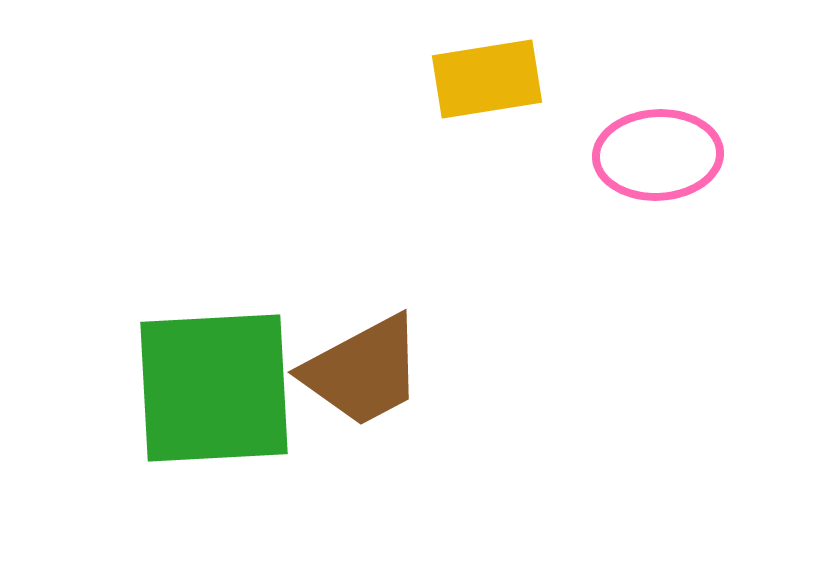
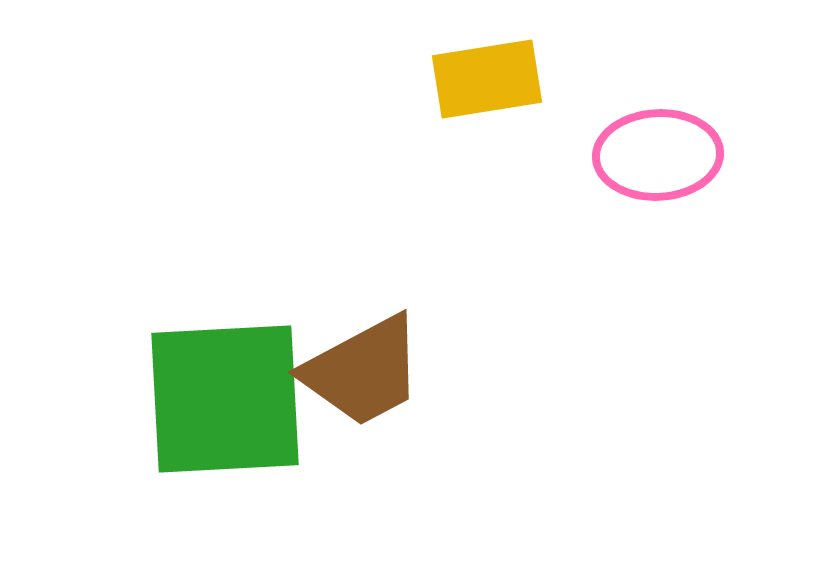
green square: moved 11 px right, 11 px down
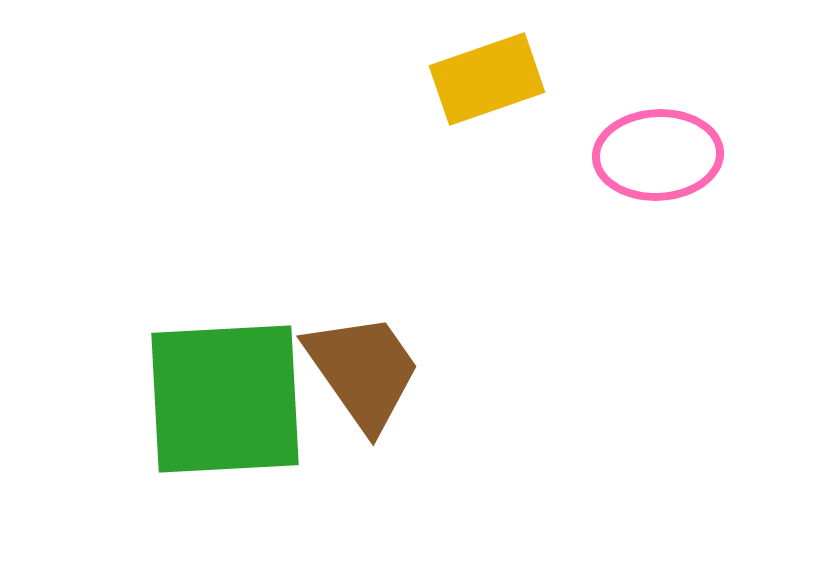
yellow rectangle: rotated 10 degrees counterclockwise
brown trapezoid: rotated 97 degrees counterclockwise
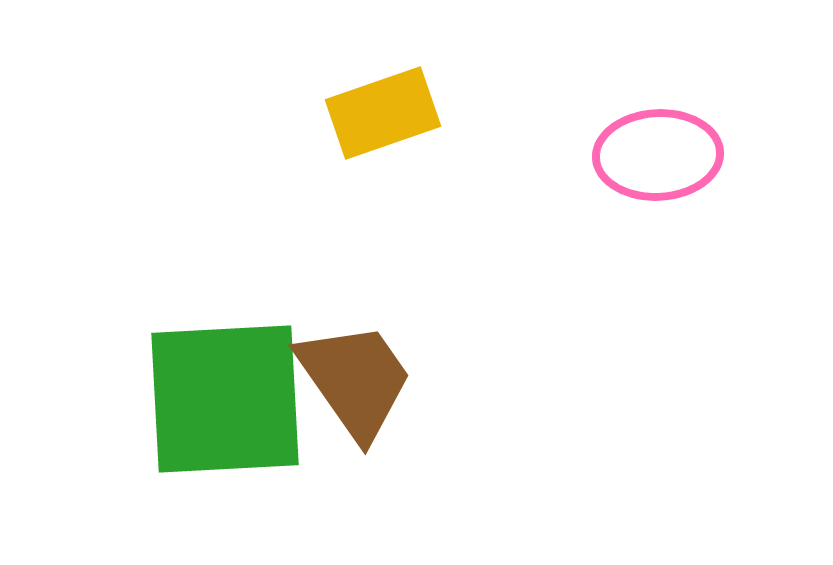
yellow rectangle: moved 104 px left, 34 px down
brown trapezoid: moved 8 px left, 9 px down
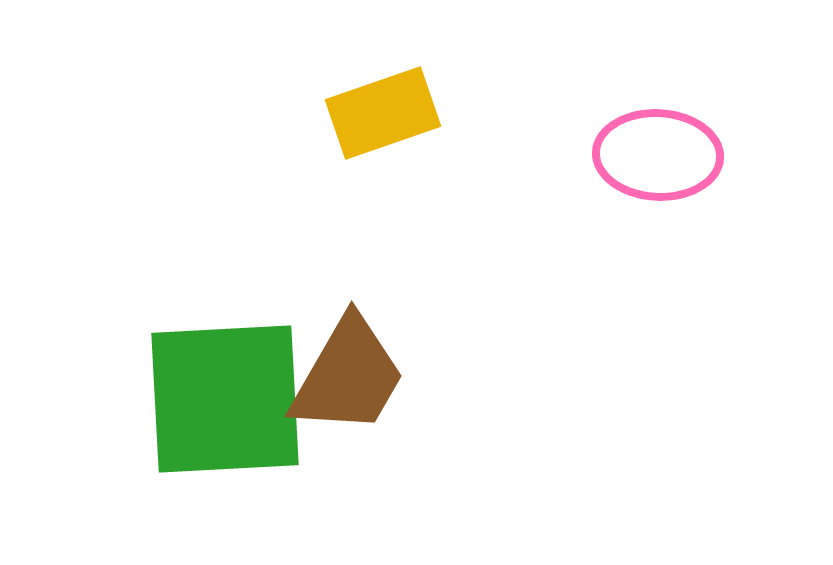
pink ellipse: rotated 6 degrees clockwise
brown trapezoid: moved 7 px left, 4 px up; rotated 65 degrees clockwise
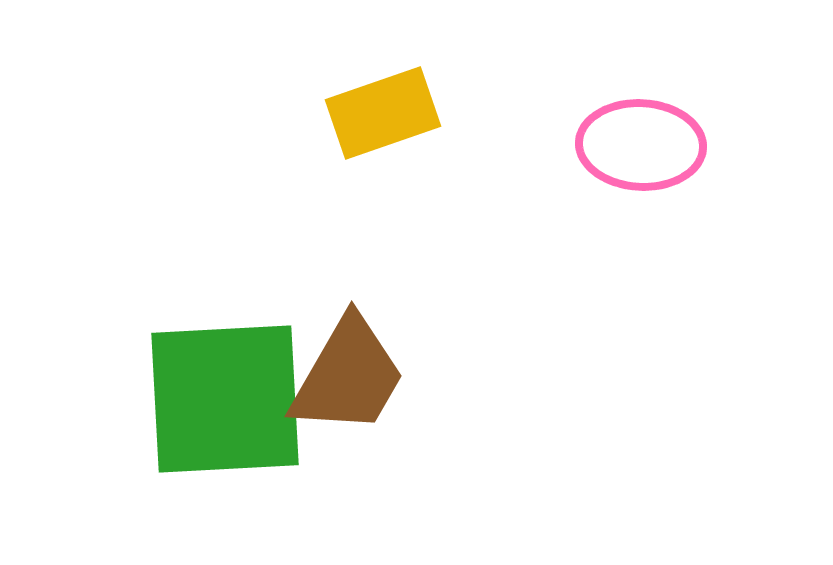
pink ellipse: moved 17 px left, 10 px up
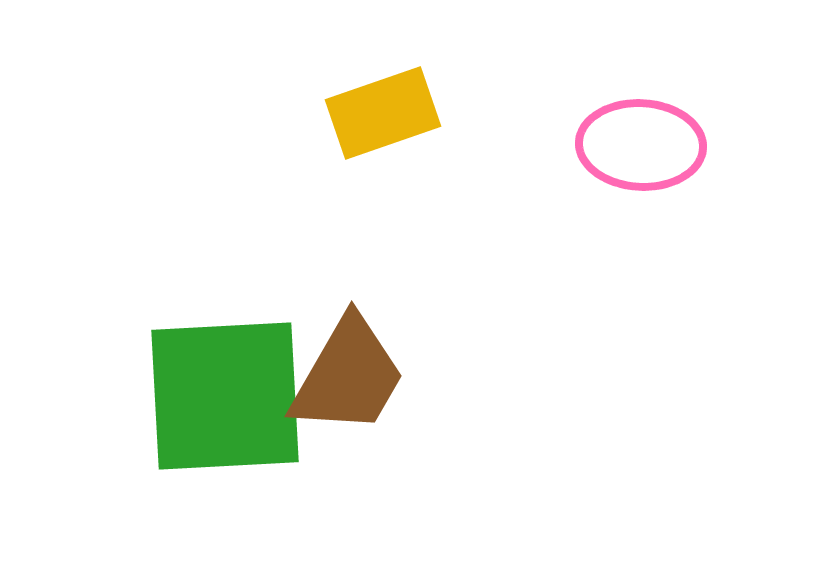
green square: moved 3 px up
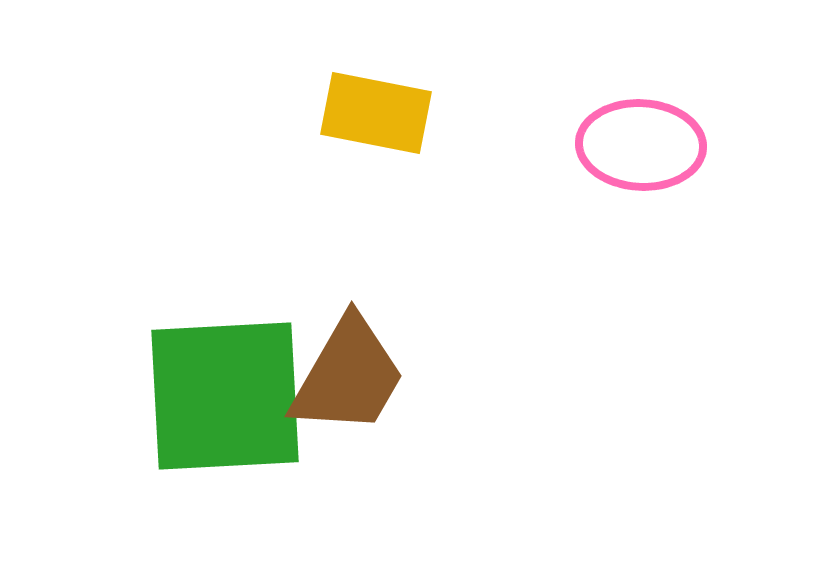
yellow rectangle: moved 7 px left; rotated 30 degrees clockwise
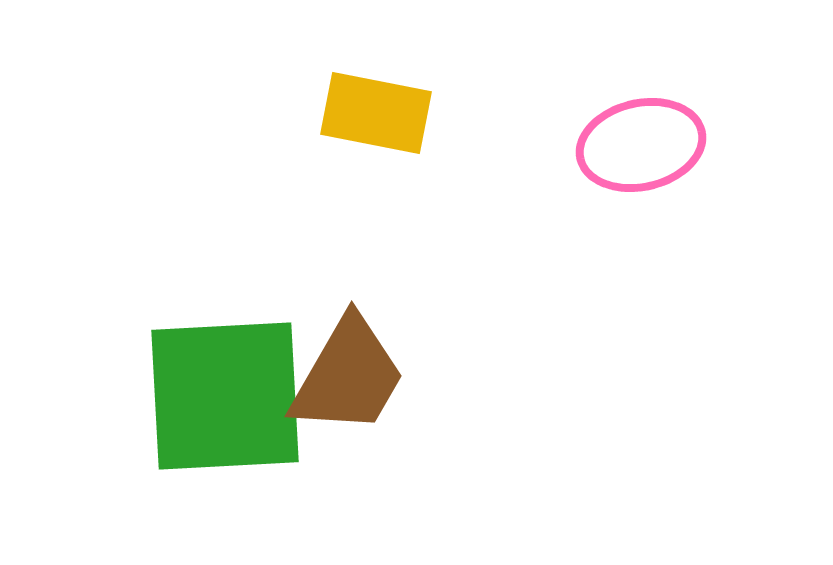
pink ellipse: rotated 16 degrees counterclockwise
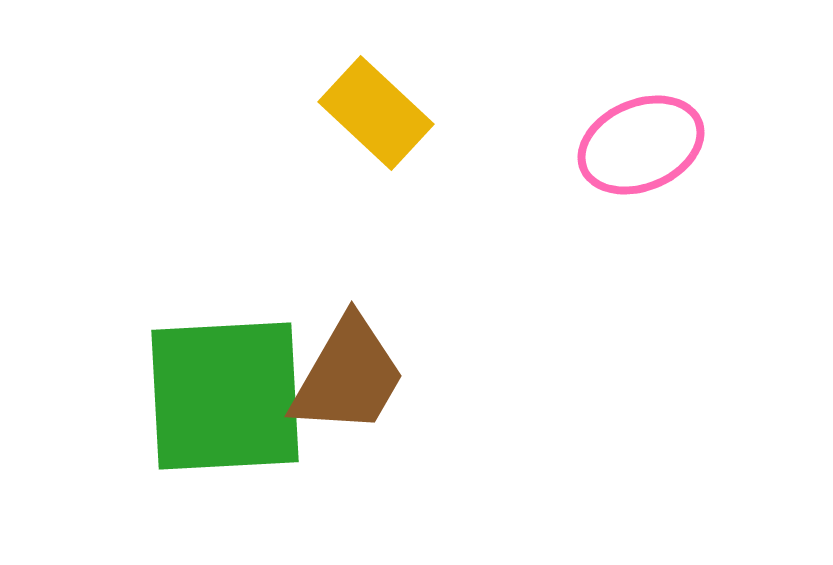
yellow rectangle: rotated 32 degrees clockwise
pink ellipse: rotated 10 degrees counterclockwise
